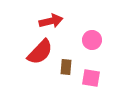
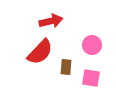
pink circle: moved 5 px down
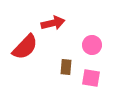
red arrow: moved 2 px right, 2 px down
red semicircle: moved 15 px left, 5 px up
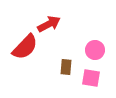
red arrow: moved 4 px left, 1 px down; rotated 15 degrees counterclockwise
pink circle: moved 3 px right, 5 px down
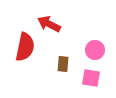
red arrow: rotated 125 degrees counterclockwise
red semicircle: rotated 32 degrees counterclockwise
brown rectangle: moved 3 px left, 3 px up
